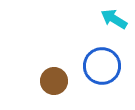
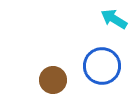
brown circle: moved 1 px left, 1 px up
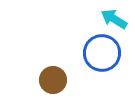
blue circle: moved 13 px up
